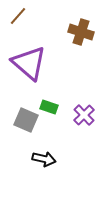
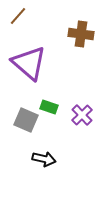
brown cross: moved 2 px down; rotated 10 degrees counterclockwise
purple cross: moved 2 px left
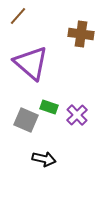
purple triangle: moved 2 px right
purple cross: moved 5 px left
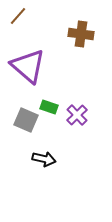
purple triangle: moved 3 px left, 3 px down
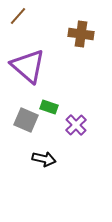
purple cross: moved 1 px left, 10 px down
